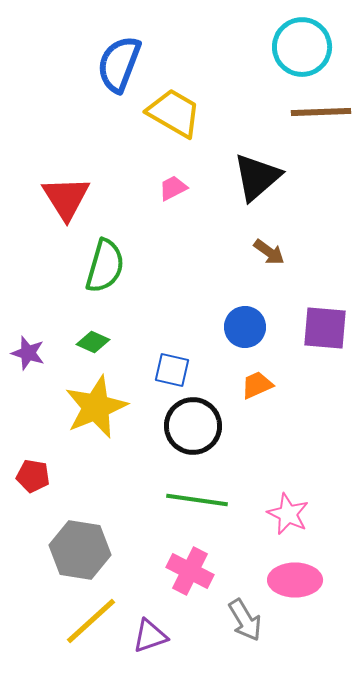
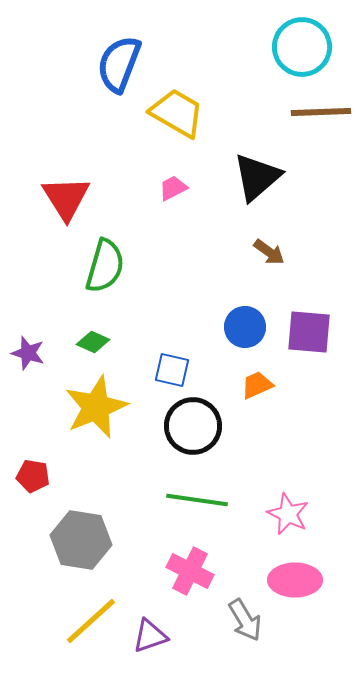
yellow trapezoid: moved 3 px right
purple square: moved 16 px left, 4 px down
gray hexagon: moved 1 px right, 10 px up
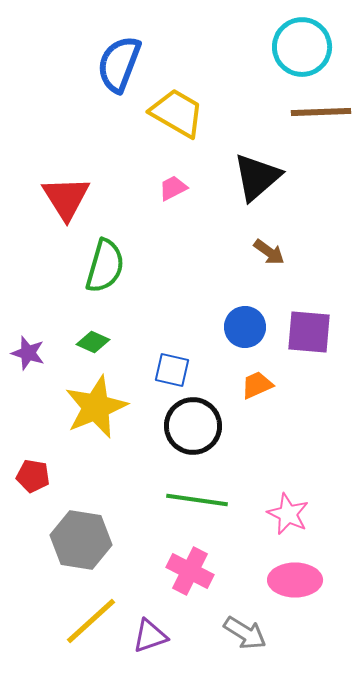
gray arrow: moved 13 px down; rotated 27 degrees counterclockwise
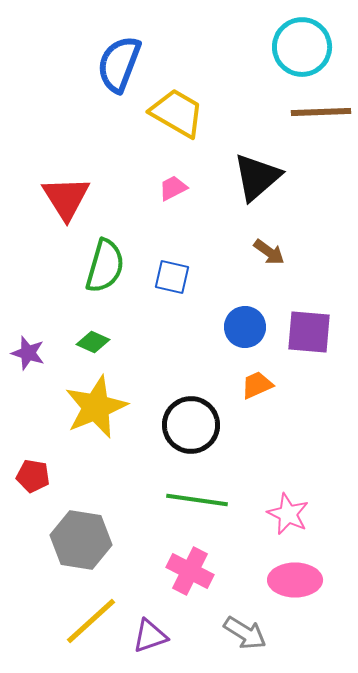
blue square: moved 93 px up
black circle: moved 2 px left, 1 px up
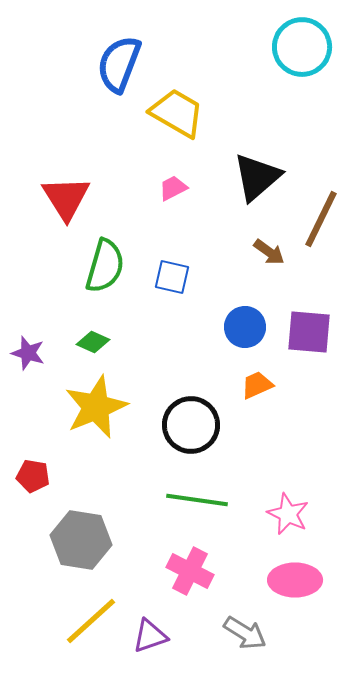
brown line: moved 107 px down; rotated 62 degrees counterclockwise
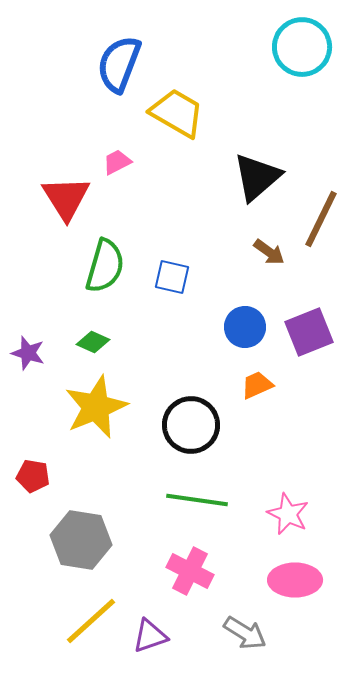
pink trapezoid: moved 56 px left, 26 px up
purple square: rotated 27 degrees counterclockwise
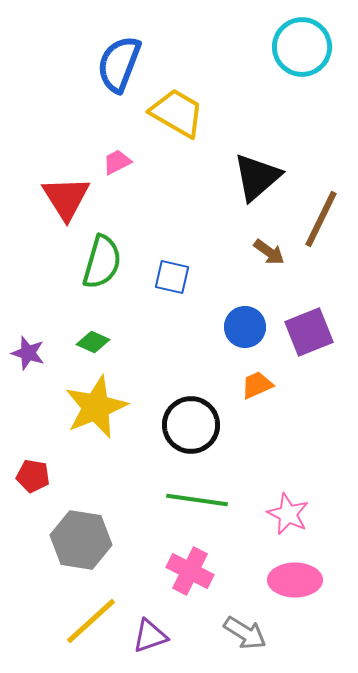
green semicircle: moved 3 px left, 4 px up
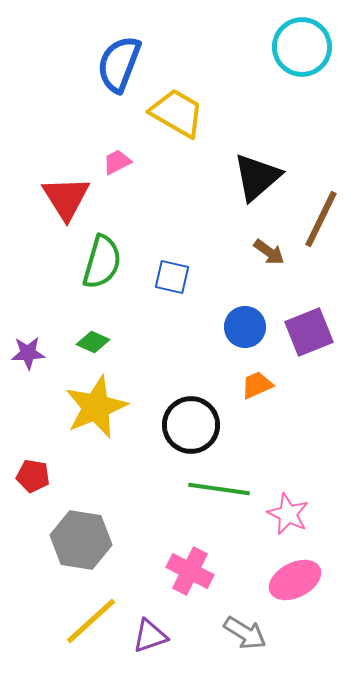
purple star: rotated 20 degrees counterclockwise
green line: moved 22 px right, 11 px up
pink ellipse: rotated 27 degrees counterclockwise
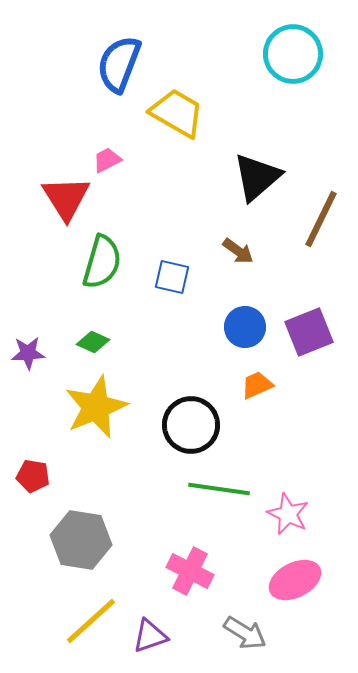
cyan circle: moved 9 px left, 7 px down
pink trapezoid: moved 10 px left, 2 px up
brown arrow: moved 31 px left, 1 px up
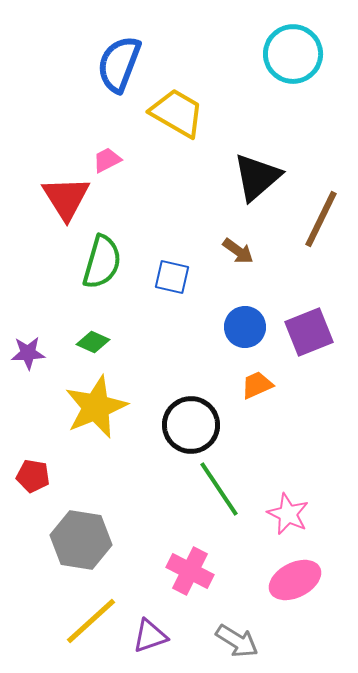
green line: rotated 48 degrees clockwise
gray arrow: moved 8 px left, 8 px down
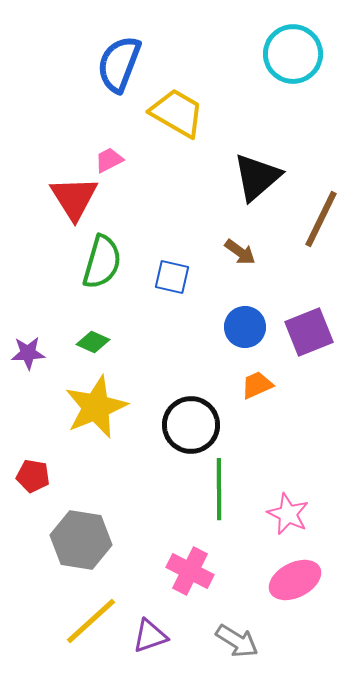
pink trapezoid: moved 2 px right
red triangle: moved 8 px right
brown arrow: moved 2 px right, 1 px down
green line: rotated 34 degrees clockwise
